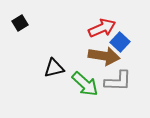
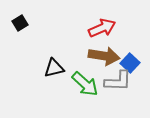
blue square: moved 10 px right, 21 px down
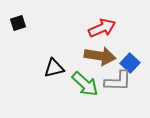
black square: moved 2 px left; rotated 14 degrees clockwise
brown arrow: moved 4 px left
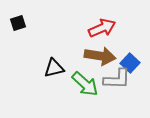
gray L-shape: moved 1 px left, 2 px up
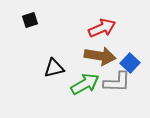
black square: moved 12 px right, 3 px up
gray L-shape: moved 3 px down
green arrow: rotated 72 degrees counterclockwise
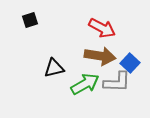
red arrow: rotated 52 degrees clockwise
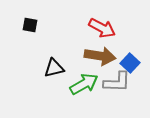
black square: moved 5 px down; rotated 28 degrees clockwise
green arrow: moved 1 px left
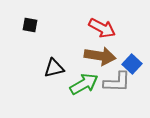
blue square: moved 2 px right, 1 px down
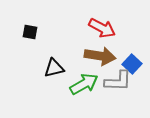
black square: moved 7 px down
gray L-shape: moved 1 px right, 1 px up
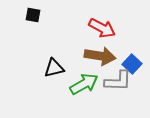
black square: moved 3 px right, 17 px up
